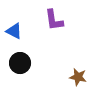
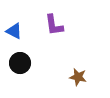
purple L-shape: moved 5 px down
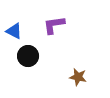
purple L-shape: rotated 90 degrees clockwise
black circle: moved 8 px right, 7 px up
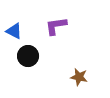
purple L-shape: moved 2 px right, 1 px down
brown star: moved 1 px right
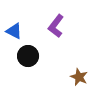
purple L-shape: rotated 45 degrees counterclockwise
brown star: rotated 12 degrees clockwise
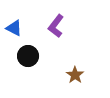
blue triangle: moved 3 px up
brown star: moved 4 px left, 2 px up; rotated 12 degrees clockwise
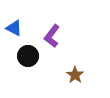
purple L-shape: moved 4 px left, 10 px down
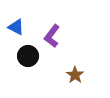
blue triangle: moved 2 px right, 1 px up
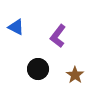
purple L-shape: moved 6 px right
black circle: moved 10 px right, 13 px down
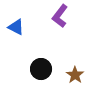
purple L-shape: moved 2 px right, 20 px up
black circle: moved 3 px right
